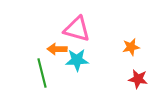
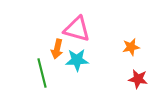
orange arrow: rotated 78 degrees counterclockwise
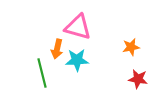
pink triangle: moved 1 px right, 2 px up
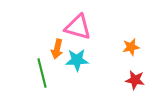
red star: moved 3 px left, 1 px down
